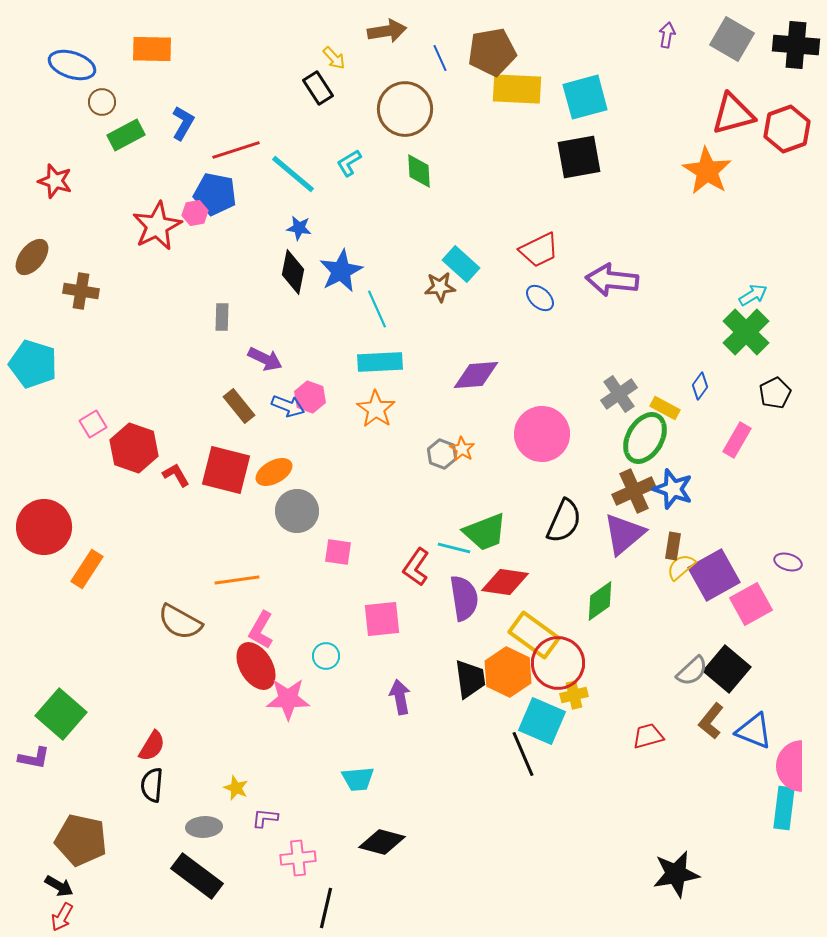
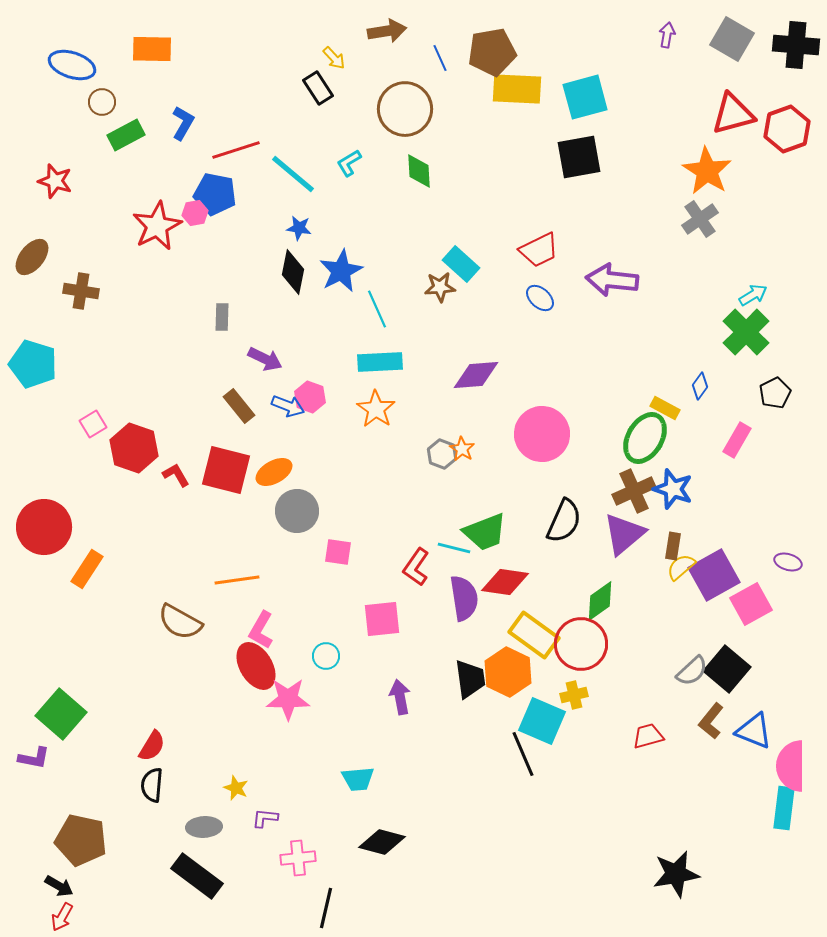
gray cross at (619, 394): moved 81 px right, 175 px up
red circle at (558, 663): moved 23 px right, 19 px up
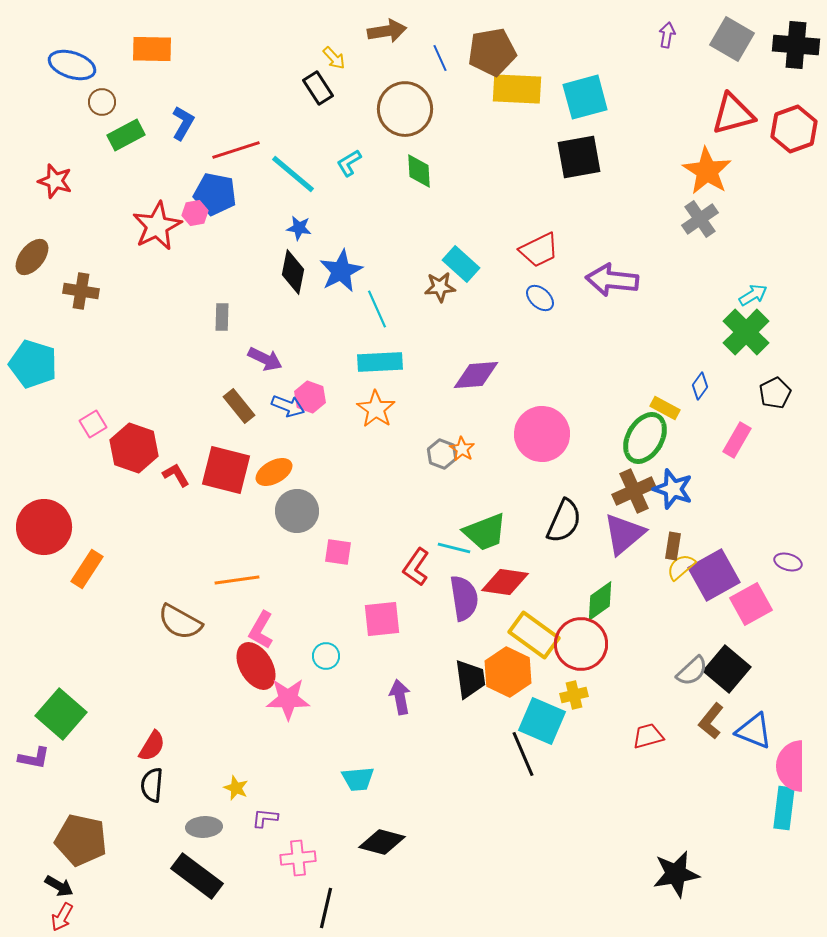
red hexagon at (787, 129): moved 7 px right
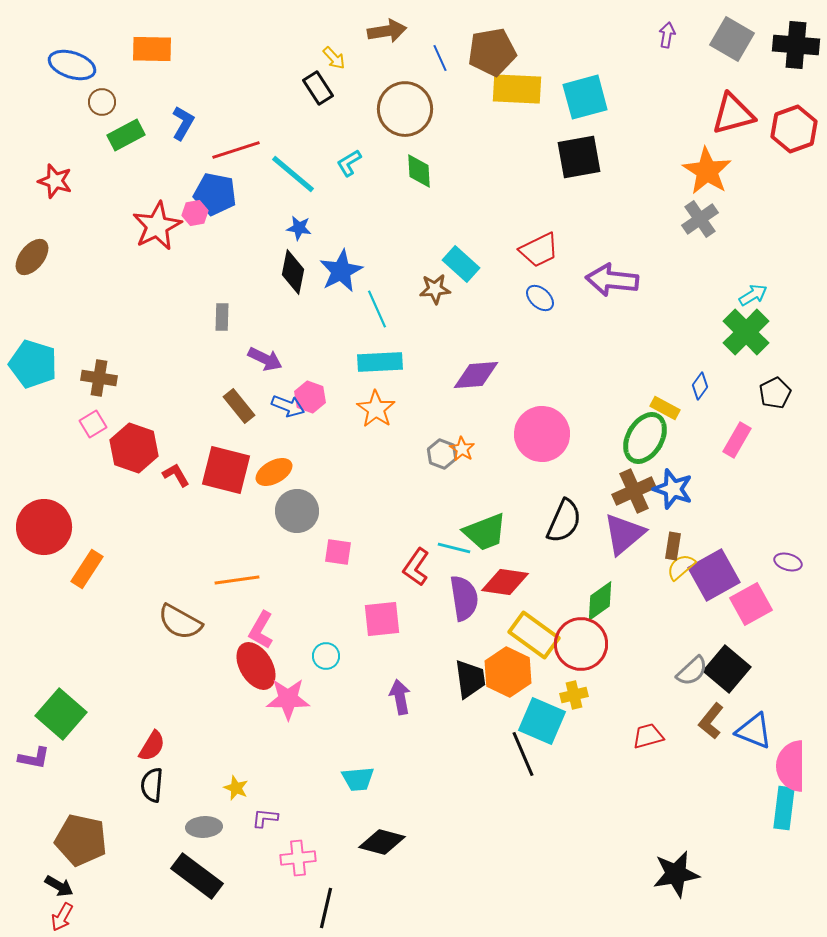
brown star at (440, 287): moved 5 px left, 2 px down
brown cross at (81, 291): moved 18 px right, 87 px down
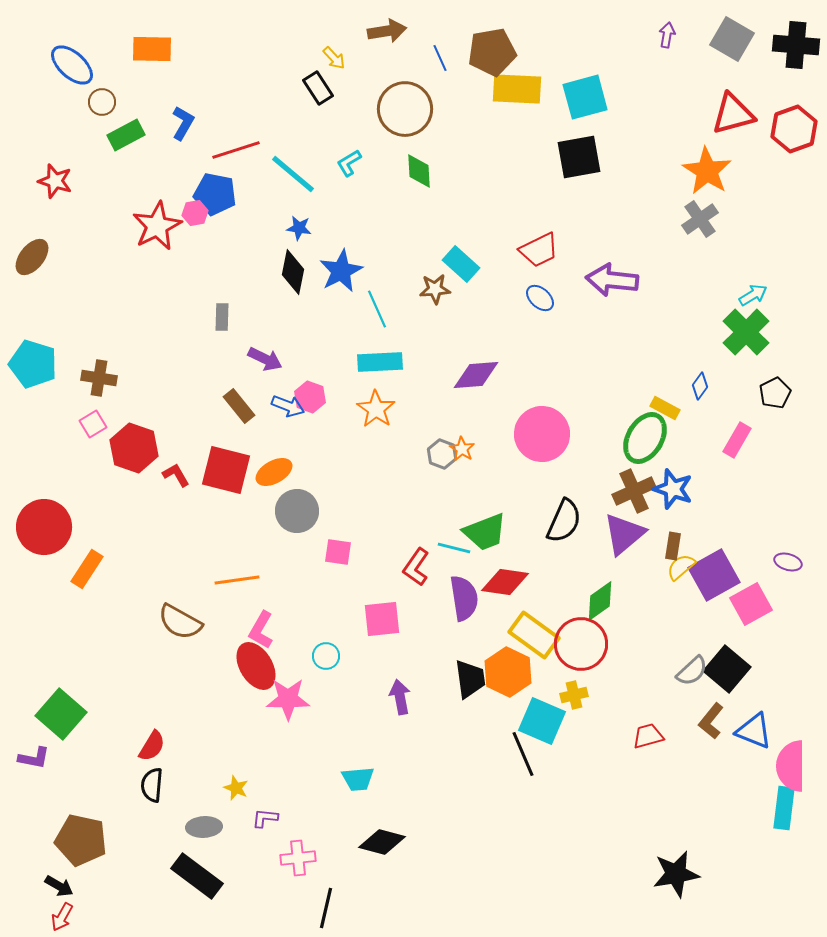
blue ellipse at (72, 65): rotated 24 degrees clockwise
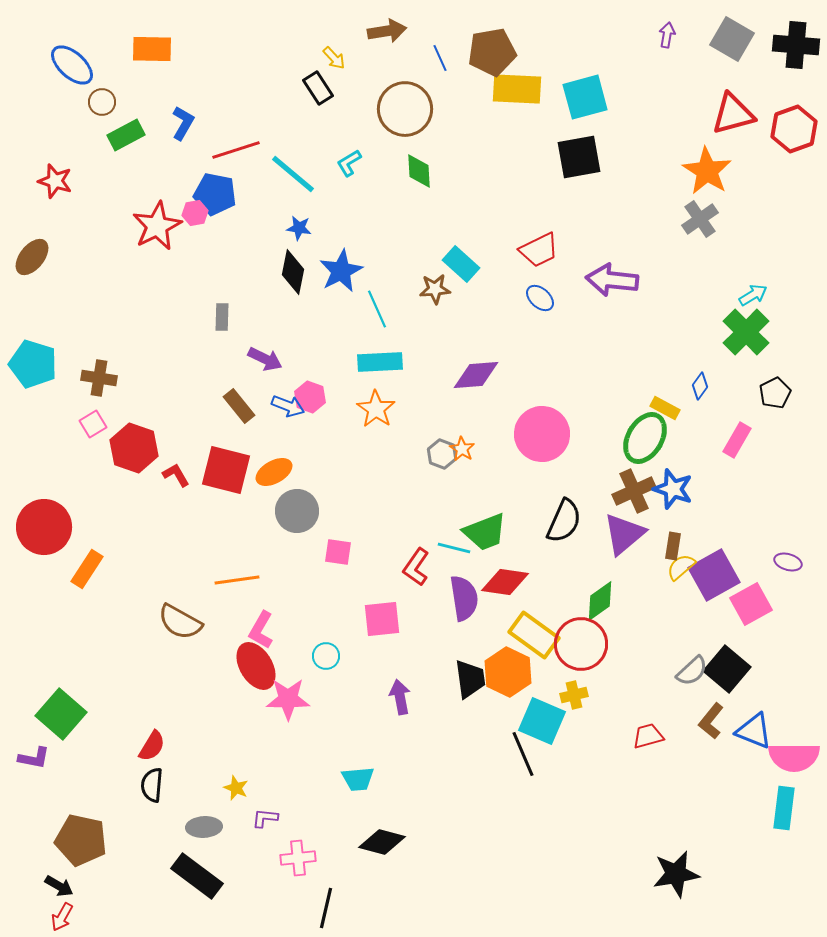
pink semicircle at (791, 766): moved 3 px right, 9 px up; rotated 90 degrees counterclockwise
